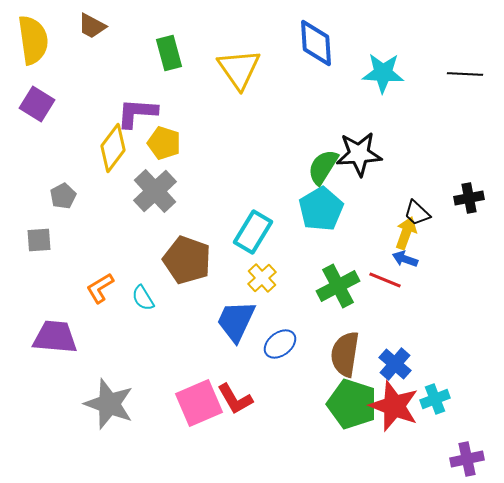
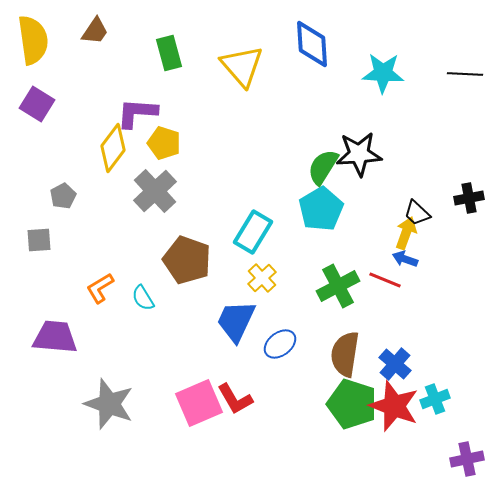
brown trapezoid: moved 3 px right, 5 px down; rotated 84 degrees counterclockwise
blue diamond: moved 4 px left, 1 px down
yellow triangle: moved 3 px right, 3 px up; rotated 6 degrees counterclockwise
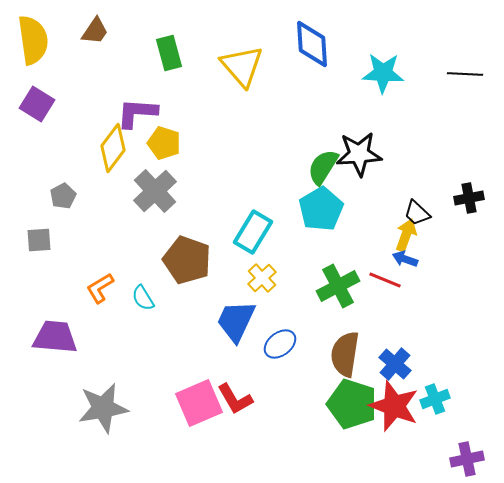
yellow arrow: moved 2 px down
gray star: moved 6 px left, 4 px down; rotated 30 degrees counterclockwise
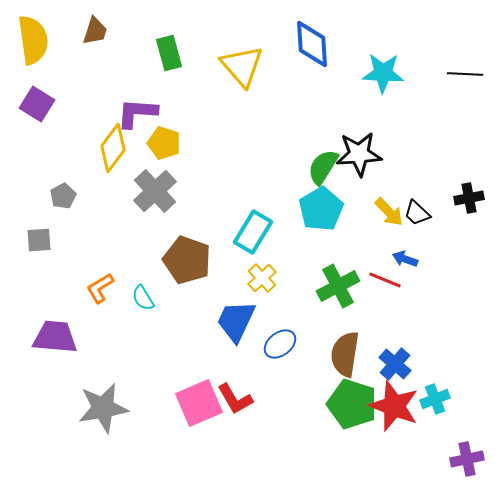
brown trapezoid: rotated 16 degrees counterclockwise
yellow arrow: moved 17 px left, 23 px up; rotated 116 degrees clockwise
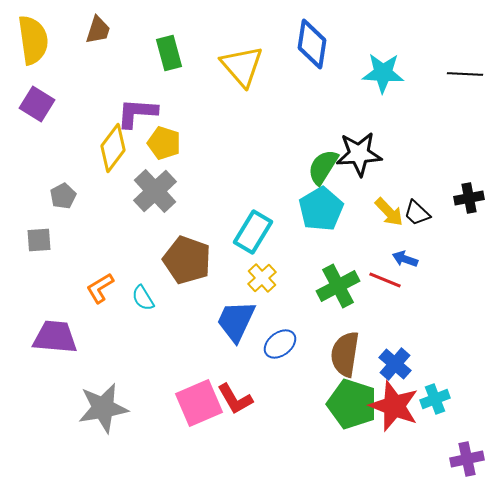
brown trapezoid: moved 3 px right, 1 px up
blue diamond: rotated 12 degrees clockwise
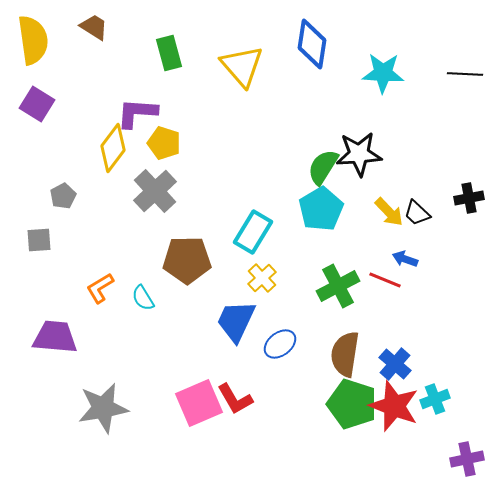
brown trapezoid: moved 4 px left, 3 px up; rotated 76 degrees counterclockwise
brown pentagon: rotated 21 degrees counterclockwise
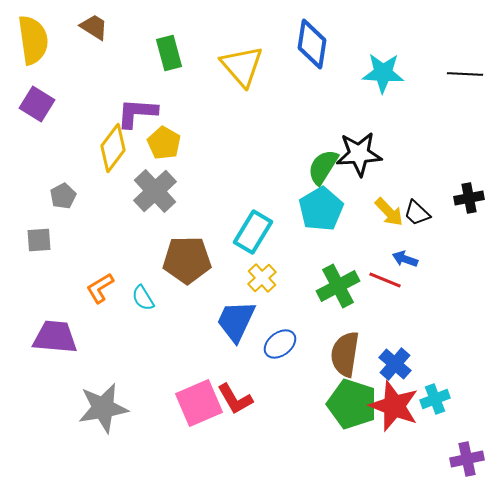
yellow pentagon: rotated 12 degrees clockwise
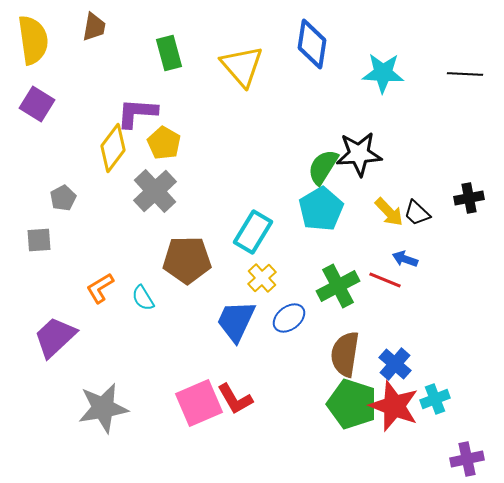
brown trapezoid: rotated 68 degrees clockwise
gray pentagon: moved 2 px down
purple trapezoid: rotated 48 degrees counterclockwise
blue ellipse: moved 9 px right, 26 px up
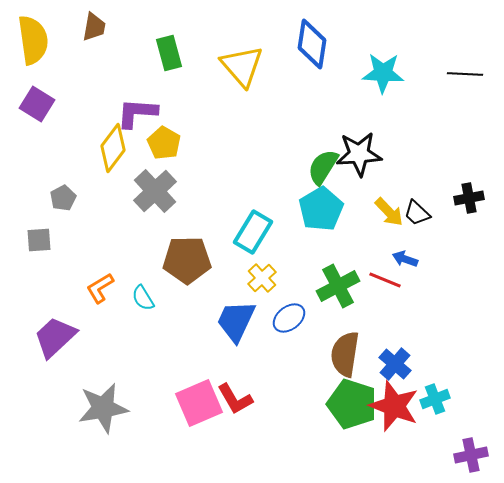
purple cross: moved 4 px right, 4 px up
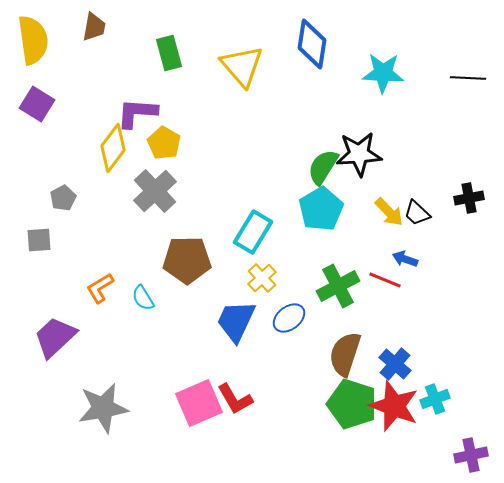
black line: moved 3 px right, 4 px down
brown semicircle: rotated 9 degrees clockwise
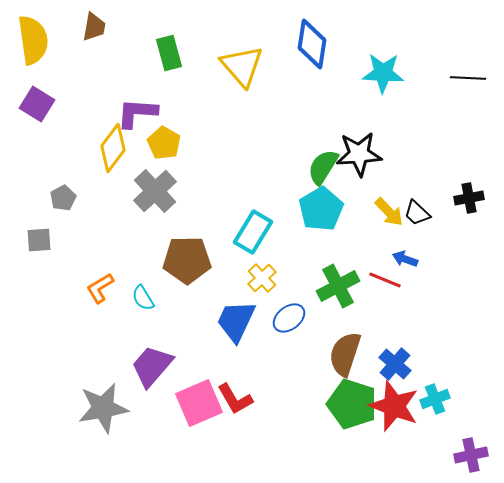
purple trapezoid: moved 97 px right, 29 px down; rotated 6 degrees counterclockwise
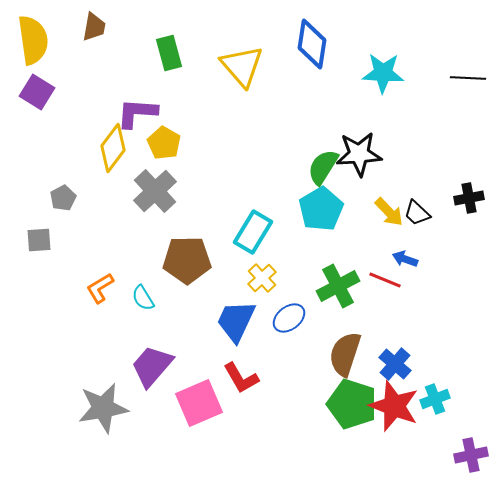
purple square: moved 12 px up
red L-shape: moved 6 px right, 21 px up
